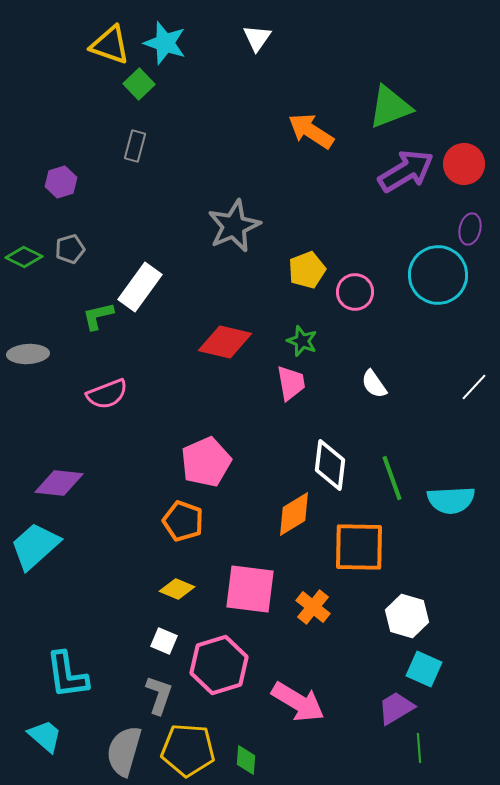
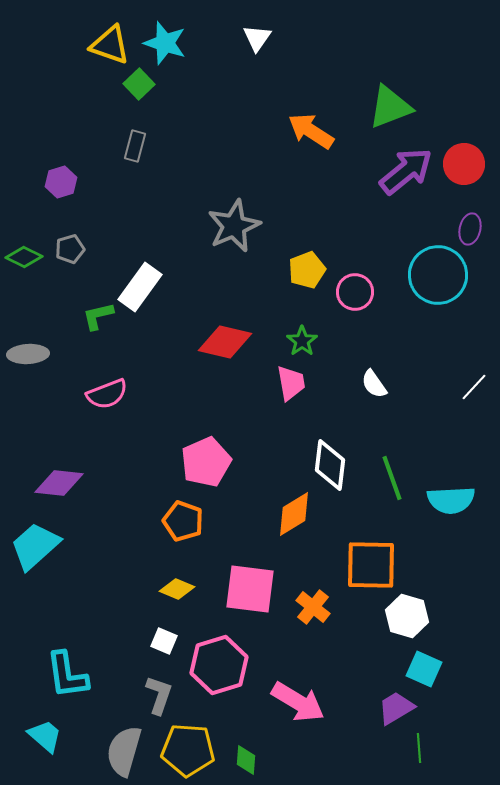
purple arrow at (406, 171): rotated 8 degrees counterclockwise
green star at (302, 341): rotated 16 degrees clockwise
orange square at (359, 547): moved 12 px right, 18 px down
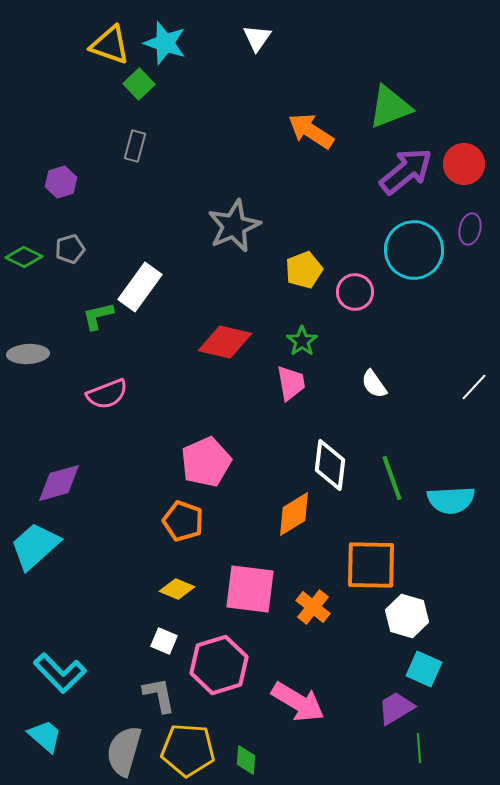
yellow pentagon at (307, 270): moved 3 px left
cyan circle at (438, 275): moved 24 px left, 25 px up
purple diamond at (59, 483): rotated 21 degrees counterclockwise
cyan L-shape at (67, 675): moved 7 px left, 2 px up; rotated 36 degrees counterclockwise
gray L-shape at (159, 695): rotated 30 degrees counterclockwise
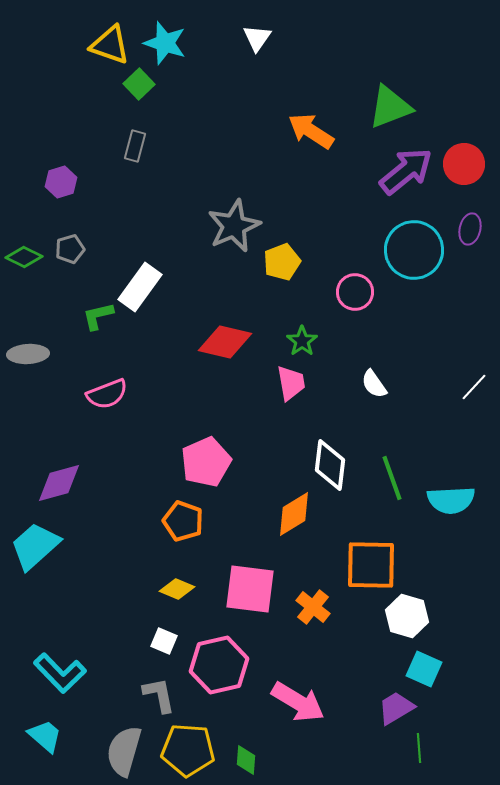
yellow pentagon at (304, 270): moved 22 px left, 8 px up
pink hexagon at (219, 665): rotated 4 degrees clockwise
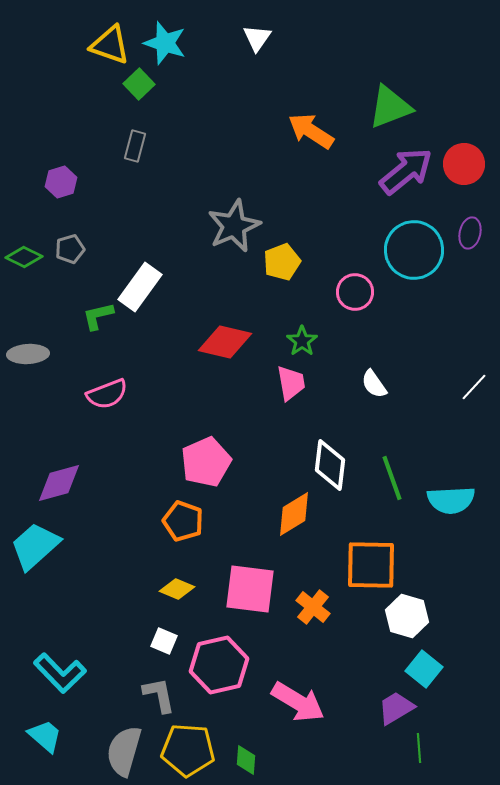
purple ellipse at (470, 229): moved 4 px down
cyan square at (424, 669): rotated 15 degrees clockwise
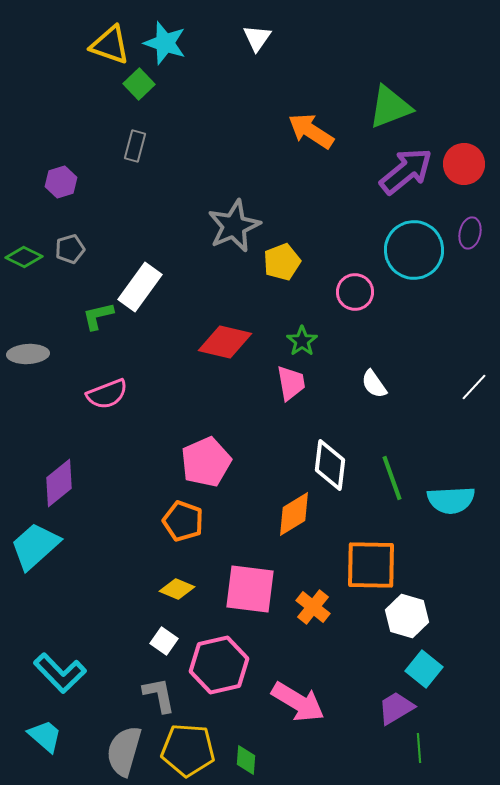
purple diamond at (59, 483): rotated 24 degrees counterclockwise
white square at (164, 641): rotated 12 degrees clockwise
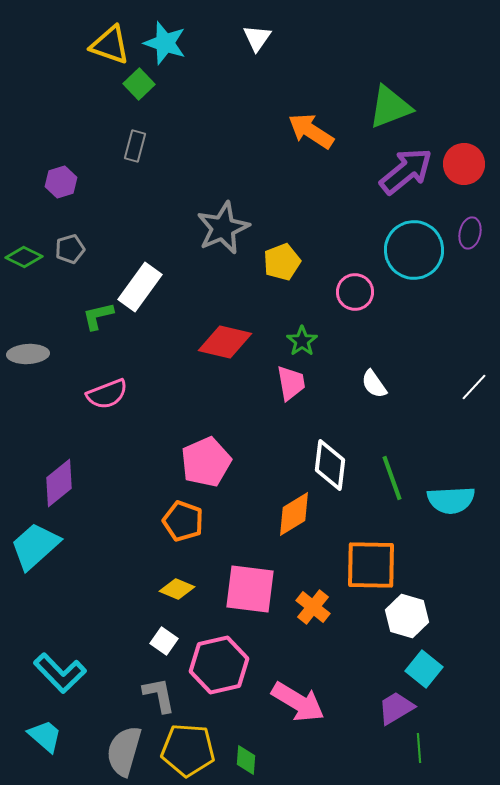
gray star at (234, 226): moved 11 px left, 2 px down
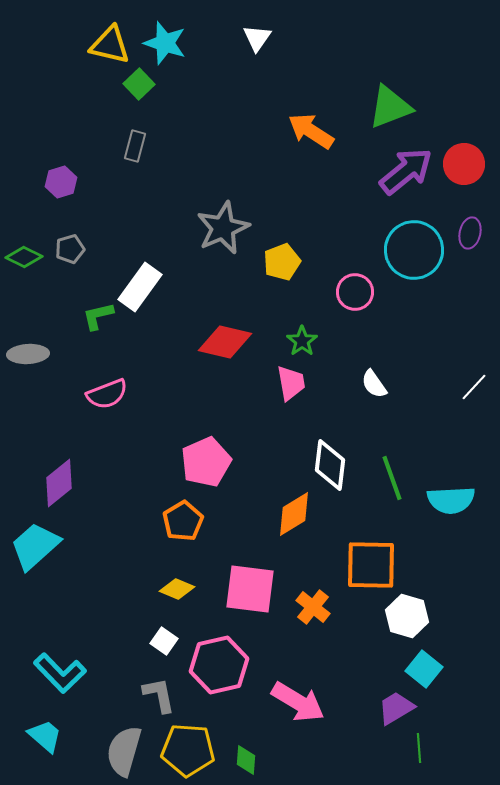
yellow triangle at (110, 45): rotated 6 degrees counterclockwise
orange pentagon at (183, 521): rotated 21 degrees clockwise
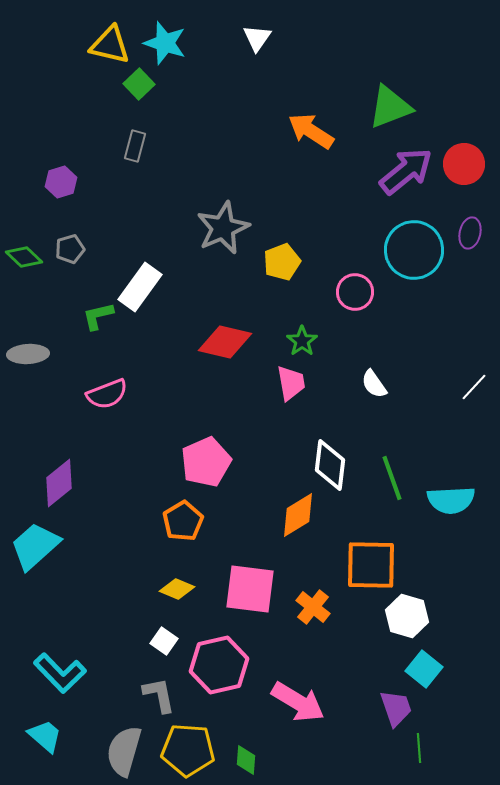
green diamond at (24, 257): rotated 18 degrees clockwise
orange diamond at (294, 514): moved 4 px right, 1 px down
purple trapezoid at (396, 708): rotated 102 degrees clockwise
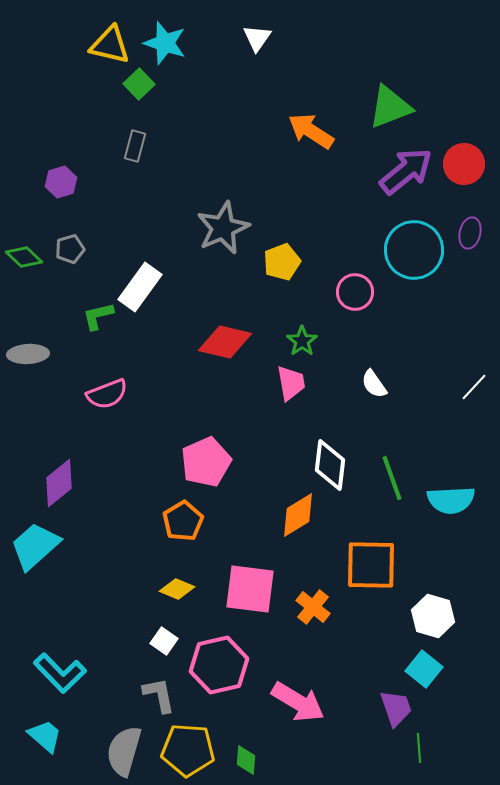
white hexagon at (407, 616): moved 26 px right
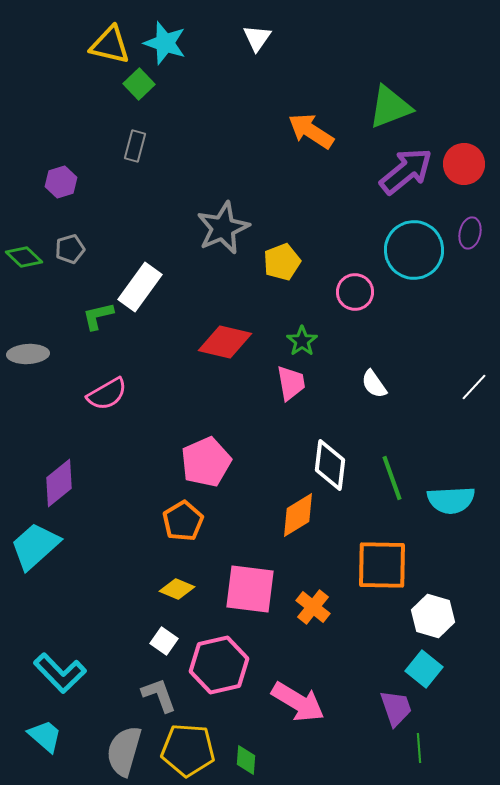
pink semicircle at (107, 394): rotated 9 degrees counterclockwise
orange square at (371, 565): moved 11 px right
gray L-shape at (159, 695): rotated 9 degrees counterclockwise
